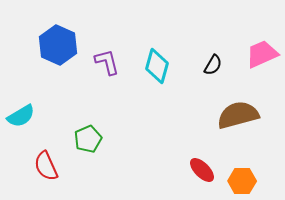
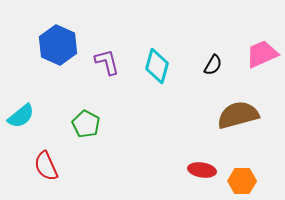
cyan semicircle: rotated 8 degrees counterclockwise
green pentagon: moved 2 px left, 15 px up; rotated 20 degrees counterclockwise
red ellipse: rotated 36 degrees counterclockwise
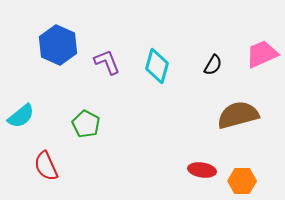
purple L-shape: rotated 8 degrees counterclockwise
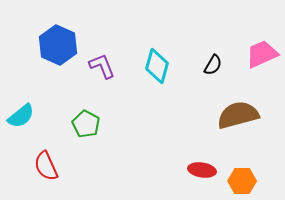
purple L-shape: moved 5 px left, 4 px down
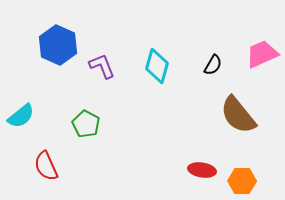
brown semicircle: rotated 114 degrees counterclockwise
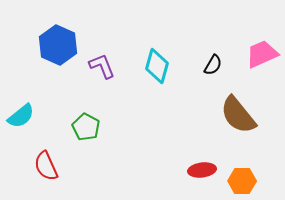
green pentagon: moved 3 px down
red ellipse: rotated 16 degrees counterclockwise
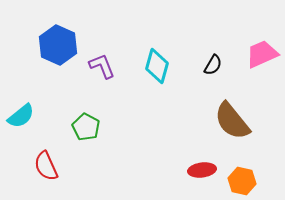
brown semicircle: moved 6 px left, 6 px down
orange hexagon: rotated 12 degrees clockwise
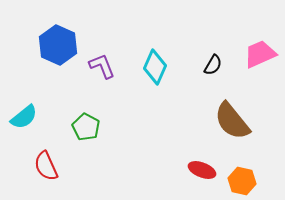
pink trapezoid: moved 2 px left
cyan diamond: moved 2 px left, 1 px down; rotated 8 degrees clockwise
cyan semicircle: moved 3 px right, 1 px down
red ellipse: rotated 28 degrees clockwise
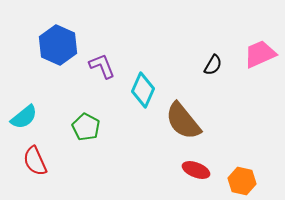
cyan diamond: moved 12 px left, 23 px down
brown semicircle: moved 49 px left
red semicircle: moved 11 px left, 5 px up
red ellipse: moved 6 px left
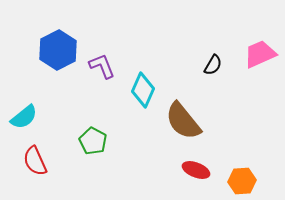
blue hexagon: moved 5 px down; rotated 9 degrees clockwise
green pentagon: moved 7 px right, 14 px down
orange hexagon: rotated 16 degrees counterclockwise
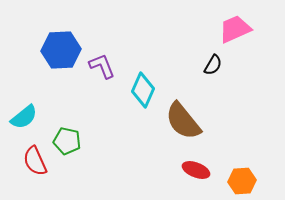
blue hexagon: moved 3 px right; rotated 24 degrees clockwise
pink trapezoid: moved 25 px left, 25 px up
green pentagon: moved 26 px left; rotated 16 degrees counterclockwise
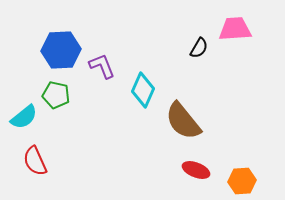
pink trapezoid: rotated 20 degrees clockwise
black semicircle: moved 14 px left, 17 px up
green pentagon: moved 11 px left, 46 px up
